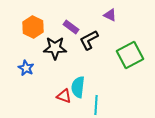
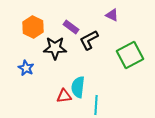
purple triangle: moved 2 px right
red triangle: rotated 28 degrees counterclockwise
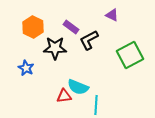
cyan semicircle: rotated 75 degrees counterclockwise
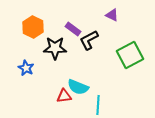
purple rectangle: moved 2 px right, 2 px down
cyan line: moved 2 px right
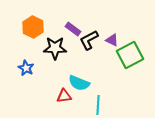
purple triangle: moved 25 px down
cyan semicircle: moved 1 px right, 4 px up
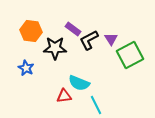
orange hexagon: moved 2 px left, 4 px down; rotated 20 degrees counterclockwise
purple triangle: moved 1 px left, 1 px up; rotated 32 degrees clockwise
cyan line: moved 2 px left; rotated 30 degrees counterclockwise
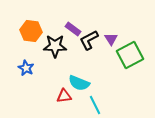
black star: moved 2 px up
cyan line: moved 1 px left
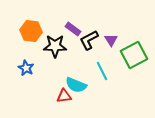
purple triangle: moved 1 px down
green square: moved 4 px right
cyan semicircle: moved 3 px left, 2 px down
cyan line: moved 7 px right, 34 px up
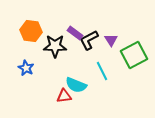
purple rectangle: moved 2 px right, 4 px down
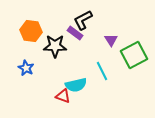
black L-shape: moved 6 px left, 20 px up
cyan semicircle: rotated 35 degrees counterclockwise
red triangle: moved 1 px left; rotated 28 degrees clockwise
